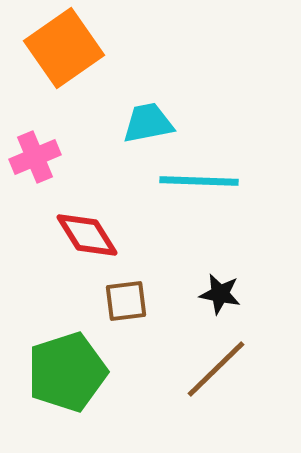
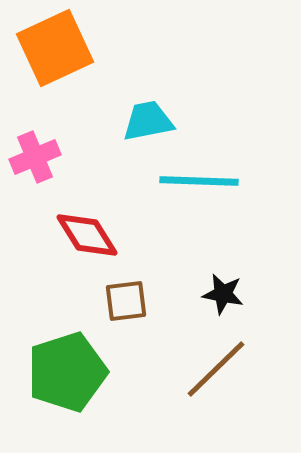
orange square: moved 9 px left; rotated 10 degrees clockwise
cyan trapezoid: moved 2 px up
black star: moved 3 px right
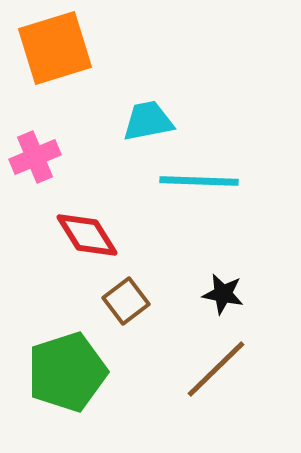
orange square: rotated 8 degrees clockwise
brown square: rotated 30 degrees counterclockwise
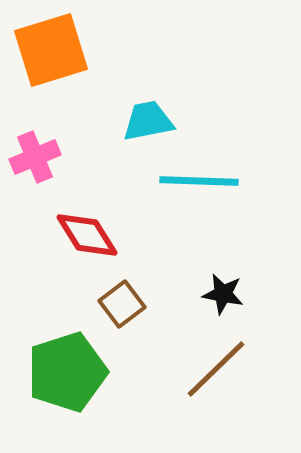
orange square: moved 4 px left, 2 px down
brown square: moved 4 px left, 3 px down
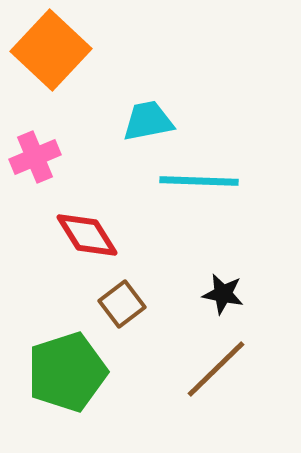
orange square: rotated 30 degrees counterclockwise
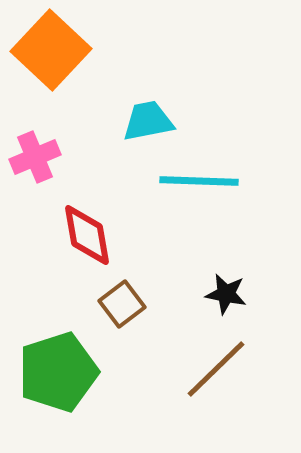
red diamond: rotated 22 degrees clockwise
black star: moved 3 px right
green pentagon: moved 9 px left
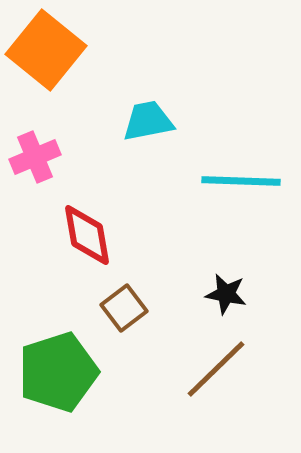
orange square: moved 5 px left; rotated 4 degrees counterclockwise
cyan line: moved 42 px right
brown square: moved 2 px right, 4 px down
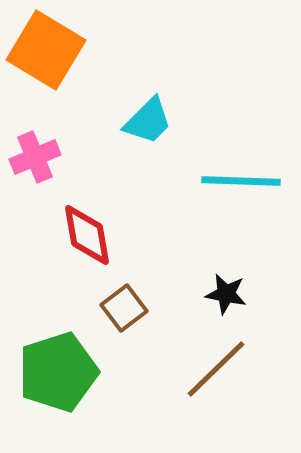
orange square: rotated 8 degrees counterclockwise
cyan trapezoid: rotated 146 degrees clockwise
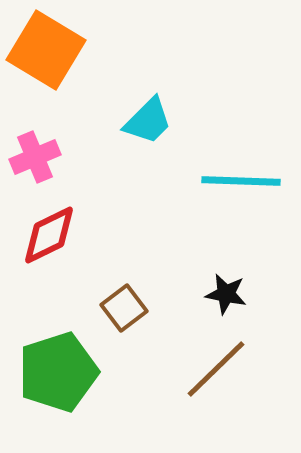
red diamond: moved 38 px left; rotated 74 degrees clockwise
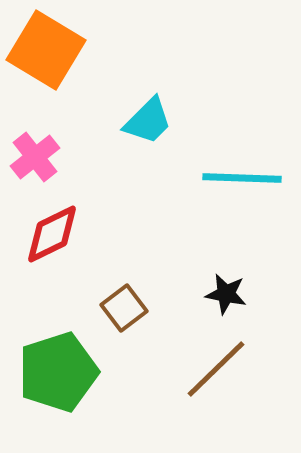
pink cross: rotated 15 degrees counterclockwise
cyan line: moved 1 px right, 3 px up
red diamond: moved 3 px right, 1 px up
